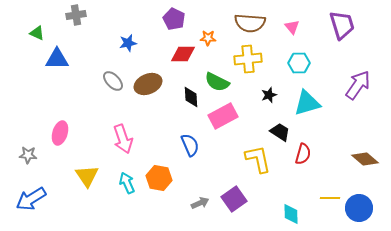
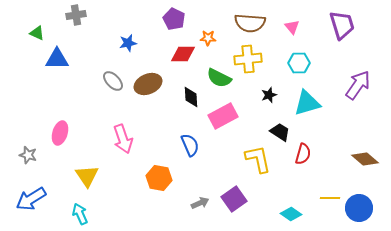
green semicircle: moved 2 px right, 4 px up
gray star: rotated 12 degrees clockwise
cyan arrow: moved 47 px left, 31 px down
cyan diamond: rotated 55 degrees counterclockwise
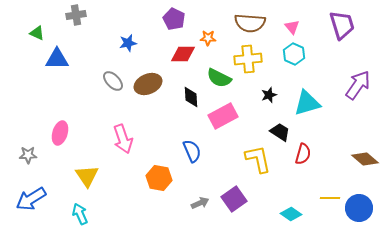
cyan hexagon: moved 5 px left, 9 px up; rotated 25 degrees clockwise
blue semicircle: moved 2 px right, 6 px down
gray star: rotated 18 degrees counterclockwise
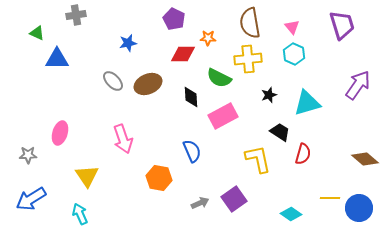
brown semicircle: rotated 76 degrees clockwise
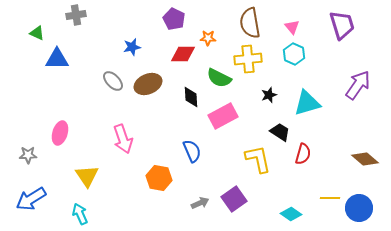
blue star: moved 4 px right, 4 px down
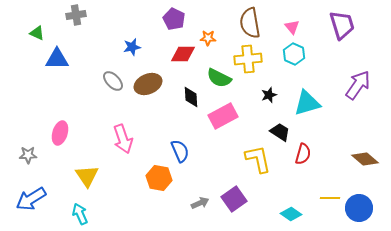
blue semicircle: moved 12 px left
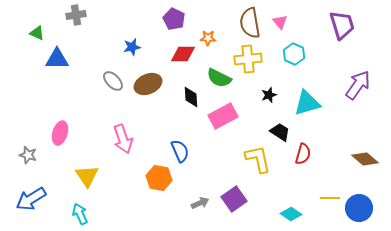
pink triangle: moved 12 px left, 5 px up
gray star: rotated 18 degrees clockwise
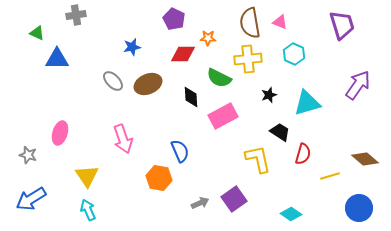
pink triangle: rotated 28 degrees counterclockwise
yellow line: moved 22 px up; rotated 18 degrees counterclockwise
cyan arrow: moved 8 px right, 4 px up
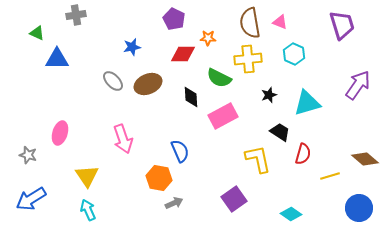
gray arrow: moved 26 px left
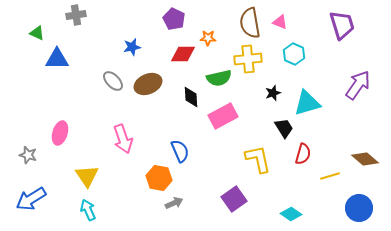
green semicircle: rotated 40 degrees counterclockwise
black star: moved 4 px right, 2 px up
black trapezoid: moved 4 px right, 4 px up; rotated 25 degrees clockwise
